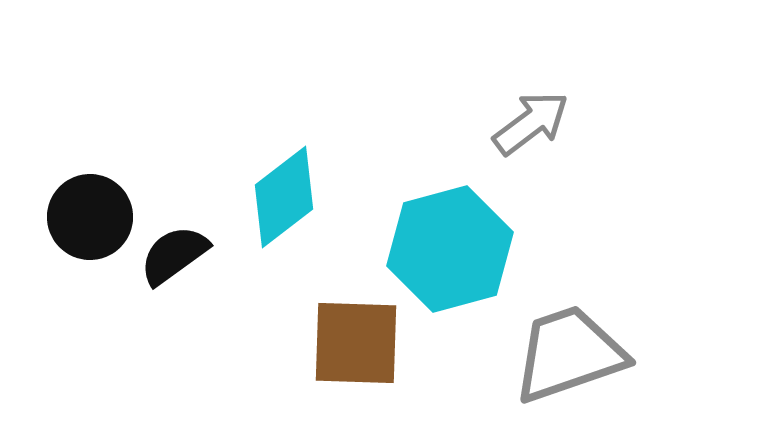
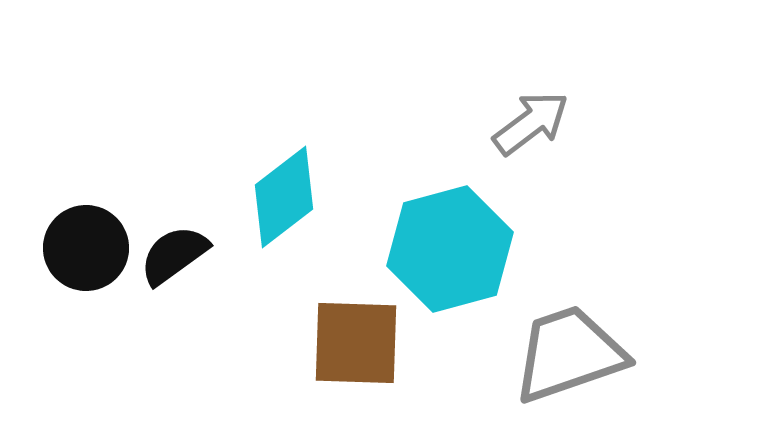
black circle: moved 4 px left, 31 px down
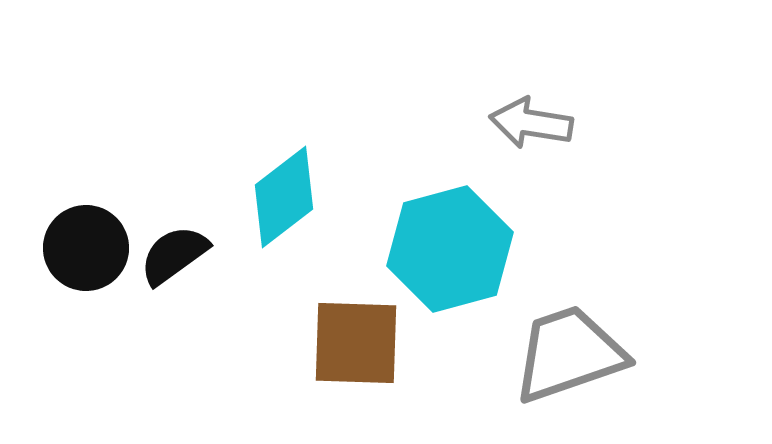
gray arrow: rotated 134 degrees counterclockwise
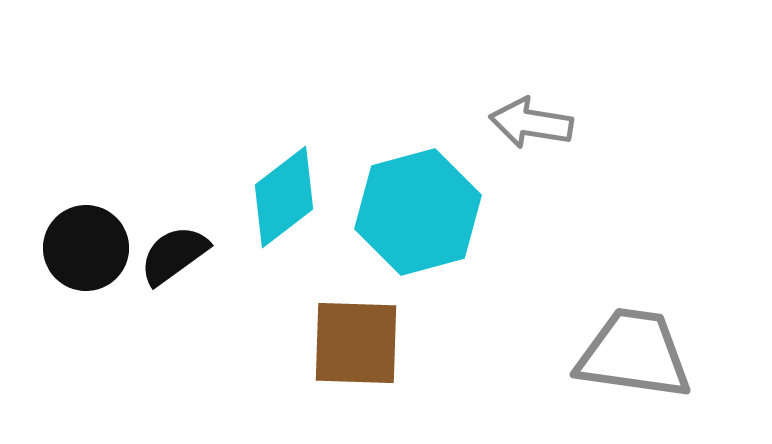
cyan hexagon: moved 32 px left, 37 px up
gray trapezoid: moved 65 px right; rotated 27 degrees clockwise
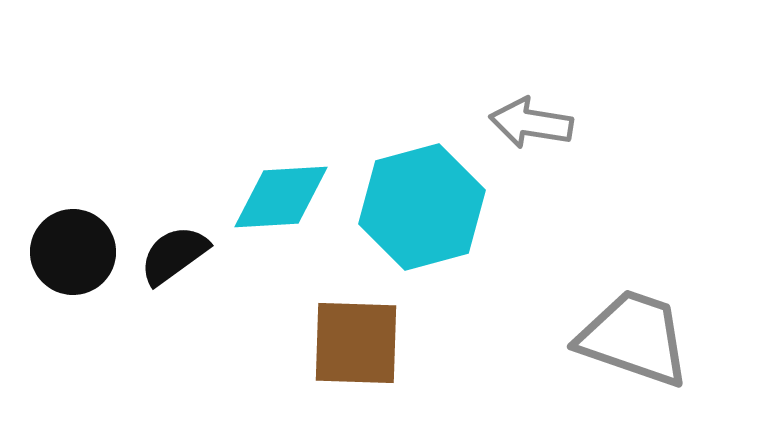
cyan diamond: moved 3 px left; rotated 34 degrees clockwise
cyan hexagon: moved 4 px right, 5 px up
black circle: moved 13 px left, 4 px down
gray trapezoid: moved 16 px up; rotated 11 degrees clockwise
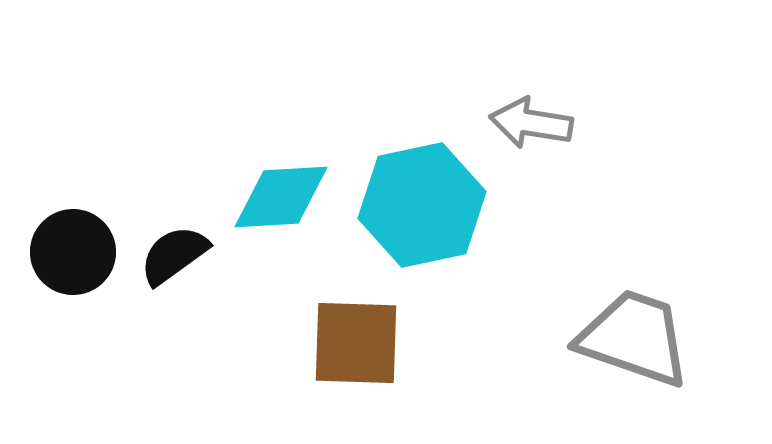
cyan hexagon: moved 2 px up; rotated 3 degrees clockwise
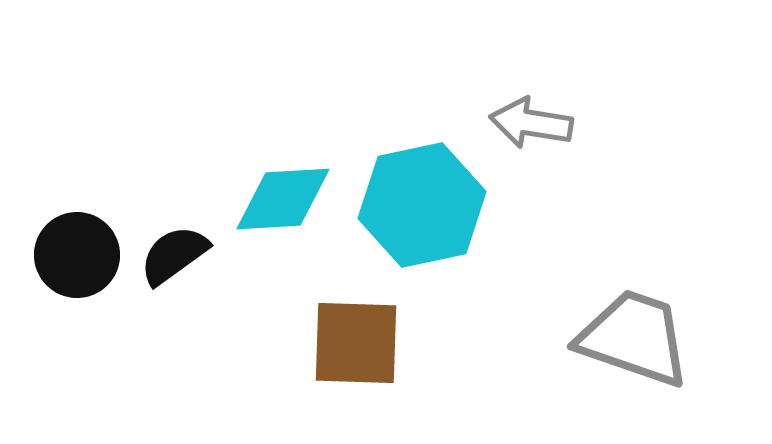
cyan diamond: moved 2 px right, 2 px down
black circle: moved 4 px right, 3 px down
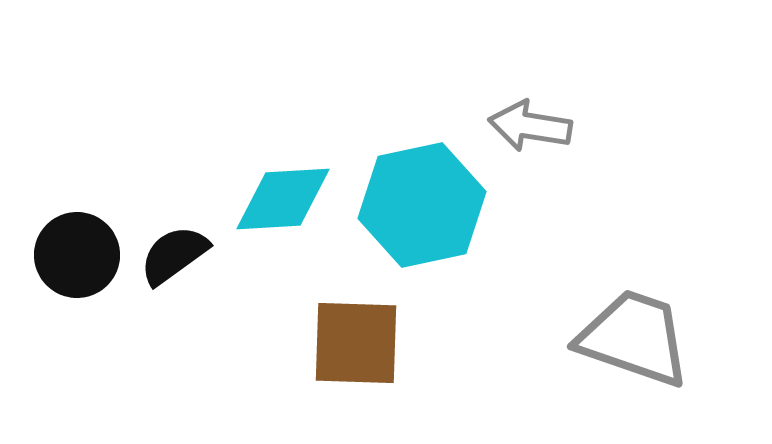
gray arrow: moved 1 px left, 3 px down
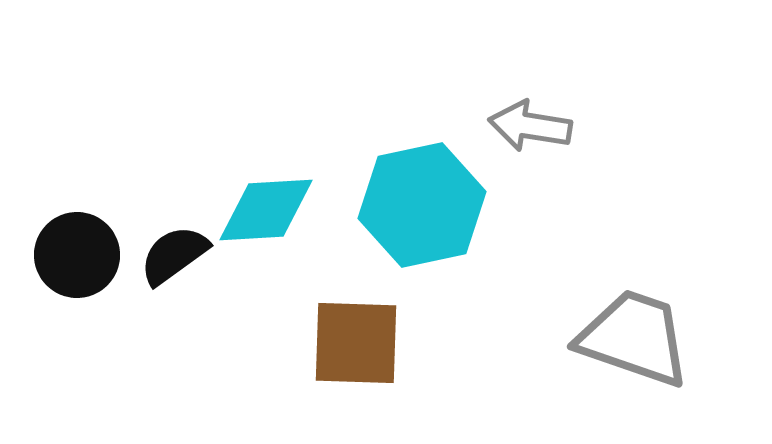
cyan diamond: moved 17 px left, 11 px down
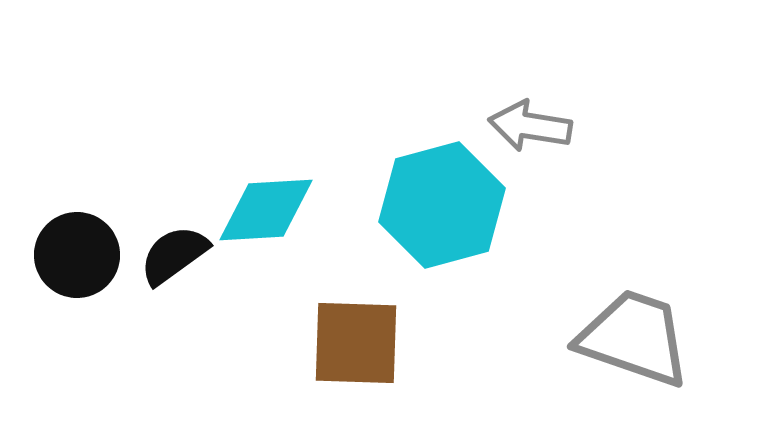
cyan hexagon: moved 20 px right; rotated 3 degrees counterclockwise
